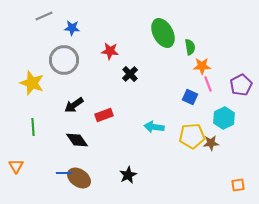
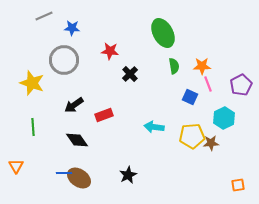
green semicircle: moved 16 px left, 19 px down
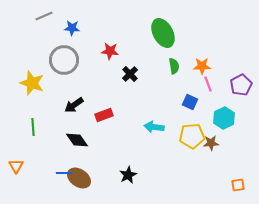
blue square: moved 5 px down
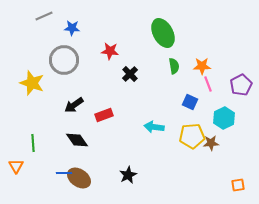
green line: moved 16 px down
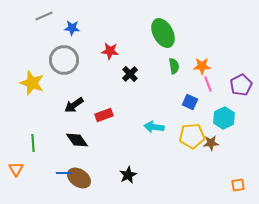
orange triangle: moved 3 px down
